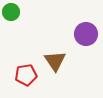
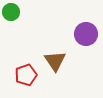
red pentagon: rotated 10 degrees counterclockwise
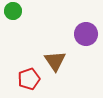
green circle: moved 2 px right, 1 px up
red pentagon: moved 3 px right, 4 px down
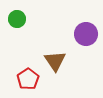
green circle: moved 4 px right, 8 px down
red pentagon: moved 1 px left; rotated 15 degrees counterclockwise
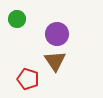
purple circle: moved 29 px left
red pentagon: rotated 20 degrees counterclockwise
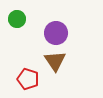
purple circle: moved 1 px left, 1 px up
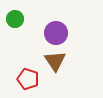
green circle: moved 2 px left
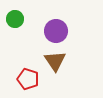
purple circle: moved 2 px up
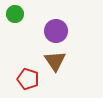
green circle: moved 5 px up
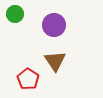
purple circle: moved 2 px left, 6 px up
red pentagon: rotated 15 degrees clockwise
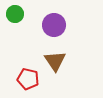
red pentagon: rotated 20 degrees counterclockwise
